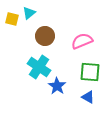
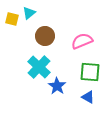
cyan cross: rotated 10 degrees clockwise
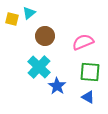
pink semicircle: moved 1 px right, 1 px down
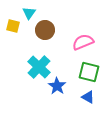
cyan triangle: rotated 16 degrees counterclockwise
yellow square: moved 1 px right, 7 px down
brown circle: moved 6 px up
green square: moved 1 px left; rotated 10 degrees clockwise
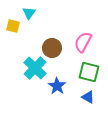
brown circle: moved 7 px right, 18 px down
pink semicircle: rotated 40 degrees counterclockwise
cyan cross: moved 4 px left, 1 px down
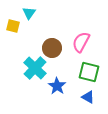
pink semicircle: moved 2 px left
